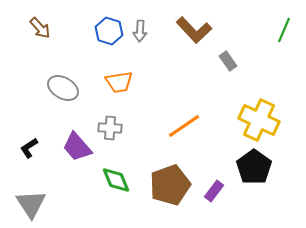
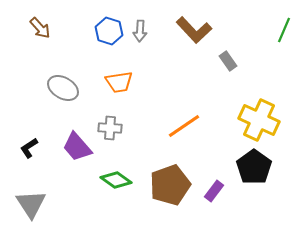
green diamond: rotated 32 degrees counterclockwise
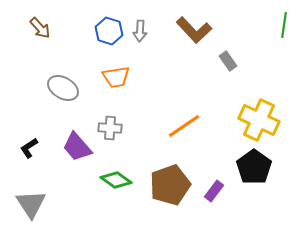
green line: moved 5 px up; rotated 15 degrees counterclockwise
orange trapezoid: moved 3 px left, 5 px up
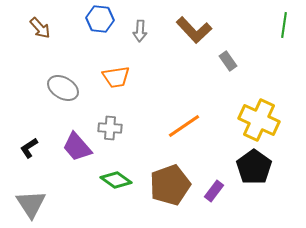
blue hexagon: moved 9 px left, 12 px up; rotated 12 degrees counterclockwise
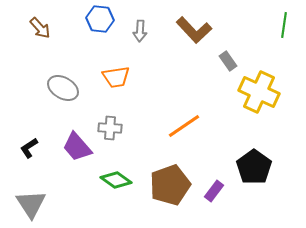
yellow cross: moved 28 px up
